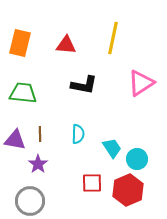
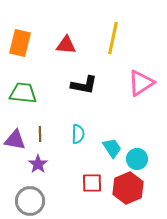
red hexagon: moved 2 px up
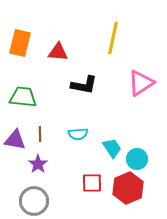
red triangle: moved 8 px left, 7 px down
green trapezoid: moved 4 px down
cyan semicircle: rotated 84 degrees clockwise
gray circle: moved 4 px right
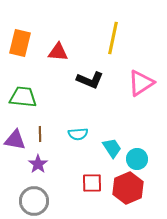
black L-shape: moved 6 px right, 5 px up; rotated 12 degrees clockwise
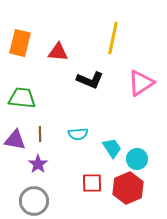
green trapezoid: moved 1 px left, 1 px down
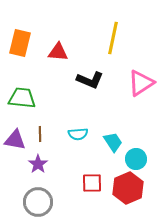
cyan trapezoid: moved 1 px right, 6 px up
cyan circle: moved 1 px left
gray circle: moved 4 px right, 1 px down
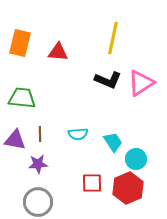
black L-shape: moved 18 px right
purple star: rotated 30 degrees clockwise
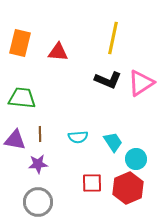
cyan semicircle: moved 3 px down
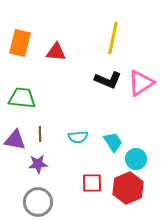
red triangle: moved 2 px left
